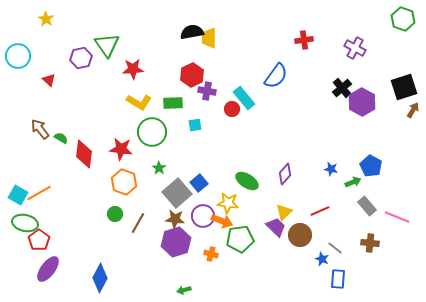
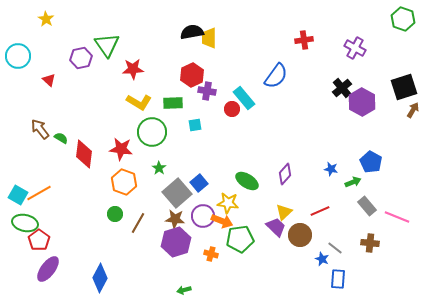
blue pentagon at (371, 166): moved 4 px up
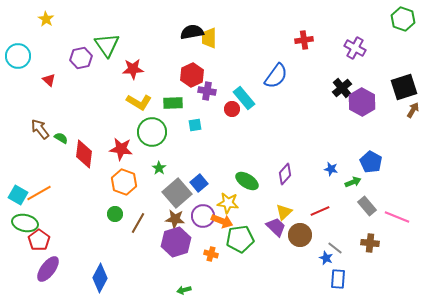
blue star at (322, 259): moved 4 px right, 1 px up
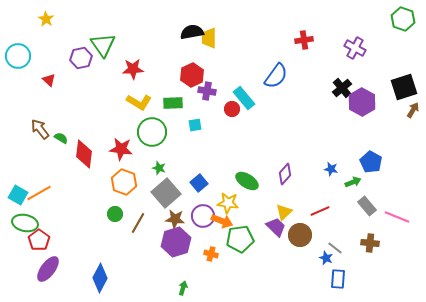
green triangle at (107, 45): moved 4 px left
green star at (159, 168): rotated 16 degrees counterclockwise
gray square at (177, 193): moved 11 px left
green arrow at (184, 290): moved 1 px left, 2 px up; rotated 120 degrees clockwise
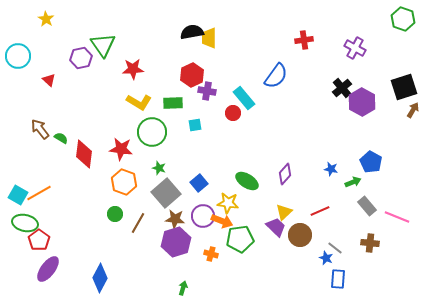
red circle at (232, 109): moved 1 px right, 4 px down
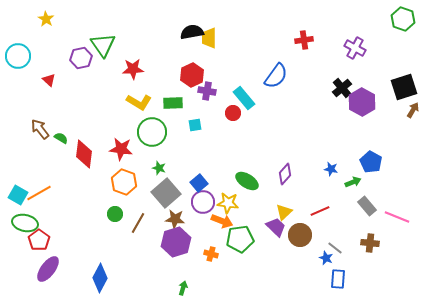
purple circle at (203, 216): moved 14 px up
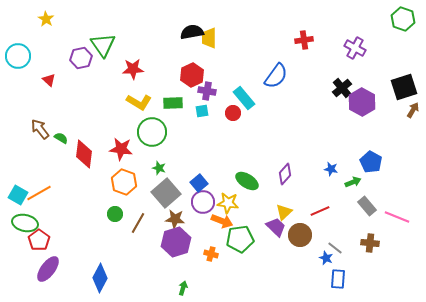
cyan square at (195, 125): moved 7 px right, 14 px up
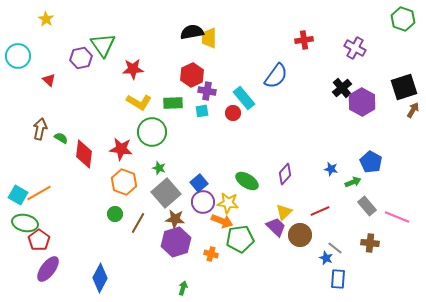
brown arrow at (40, 129): rotated 50 degrees clockwise
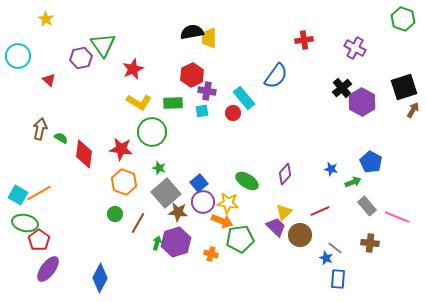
red star at (133, 69): rotated 20 degrees counterclockwise
brown star at (175, 219): moved 3 px right, 7 px up
green arrow at (183, 288): moved 26 px left, 45 px up
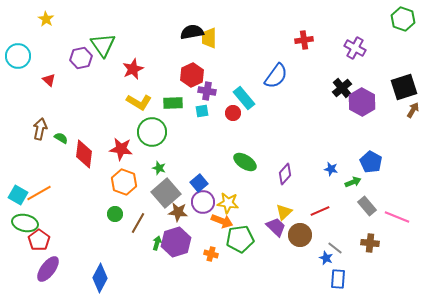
green ellipse at (247, 181): moved 2 px left, 19 px up
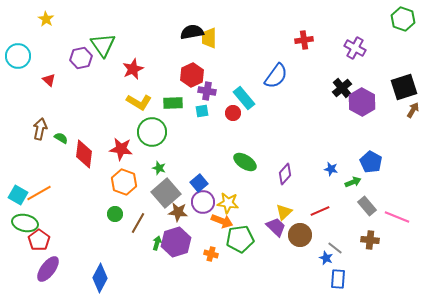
brown cross at (370, 243): moved 3 px up
